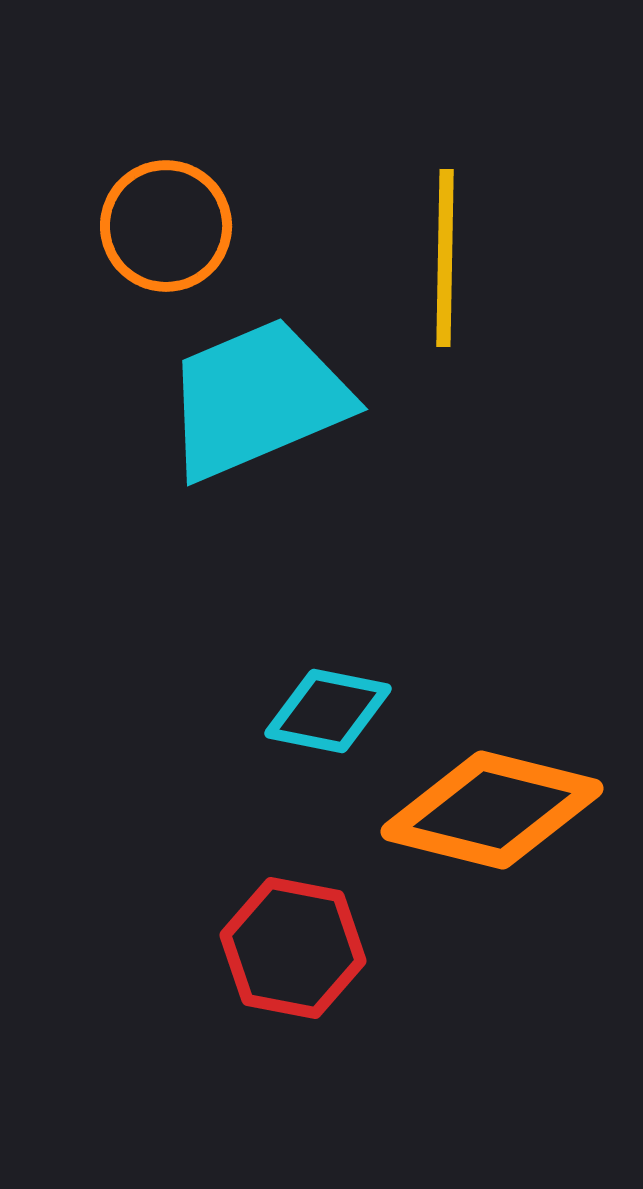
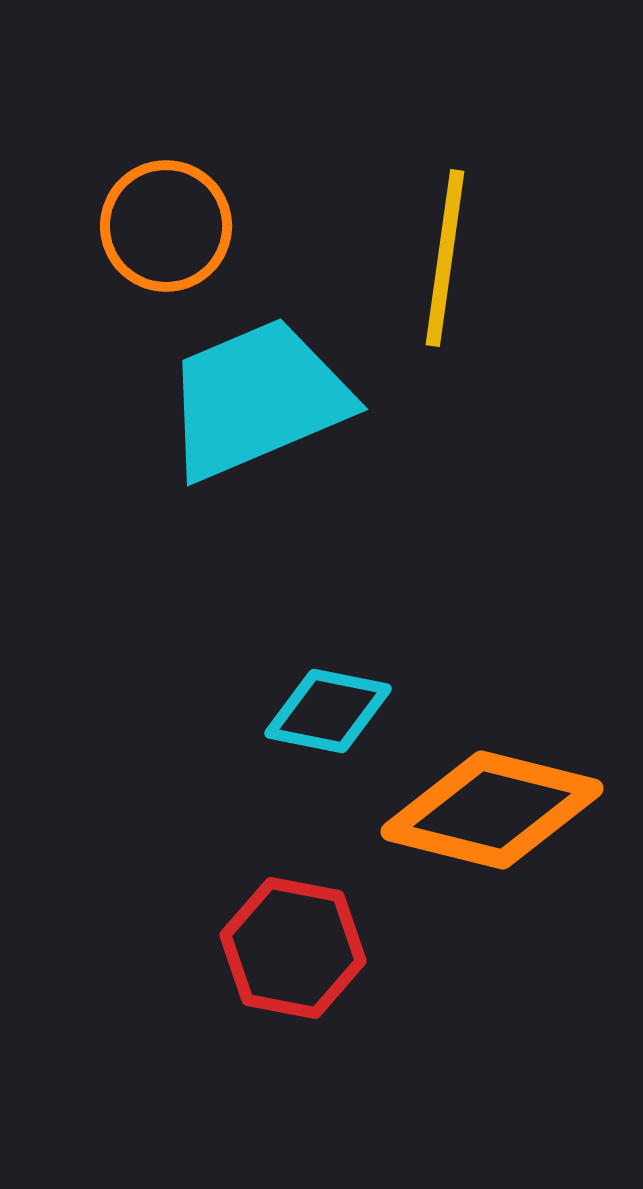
yellow line: rotated 7 degrees clockwise
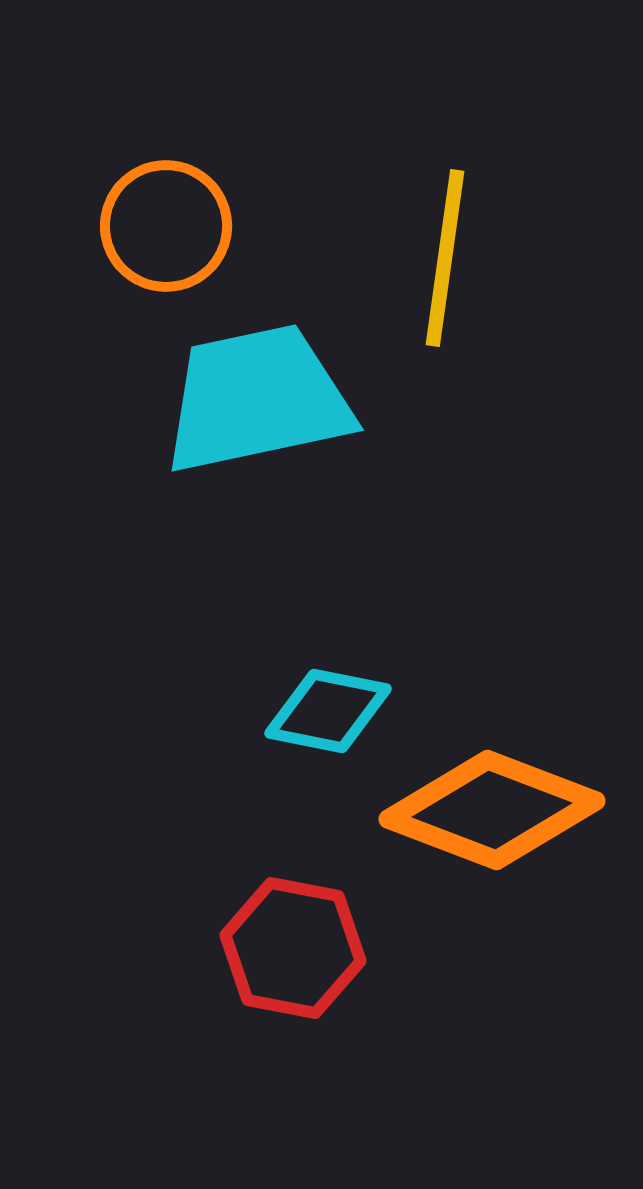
cyan trapezoid: rotated 11 degrees clockwise
orange diamond: rotated 7 degrees clockwise
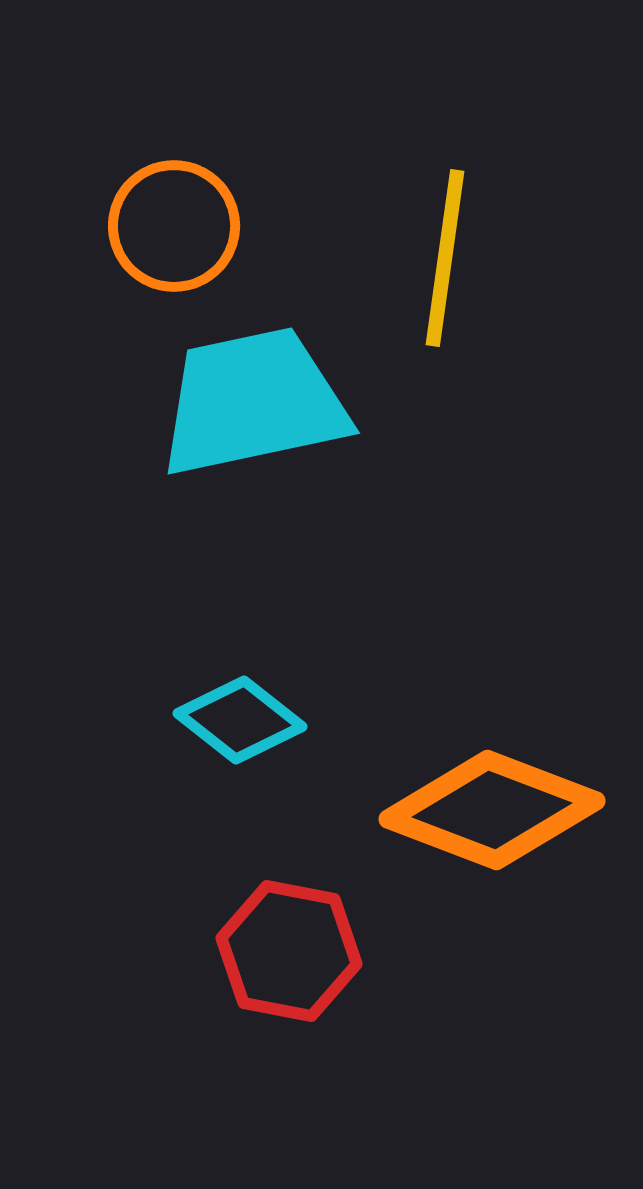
orange circle: moved 8 px right
cyan trapezoid: moved 4 px left, 3 px down
cyan diamond: moved 88 px left, 9 px down; rotated 27 degrees clockwise
red hexagon: moved 4 px left, 3 px down
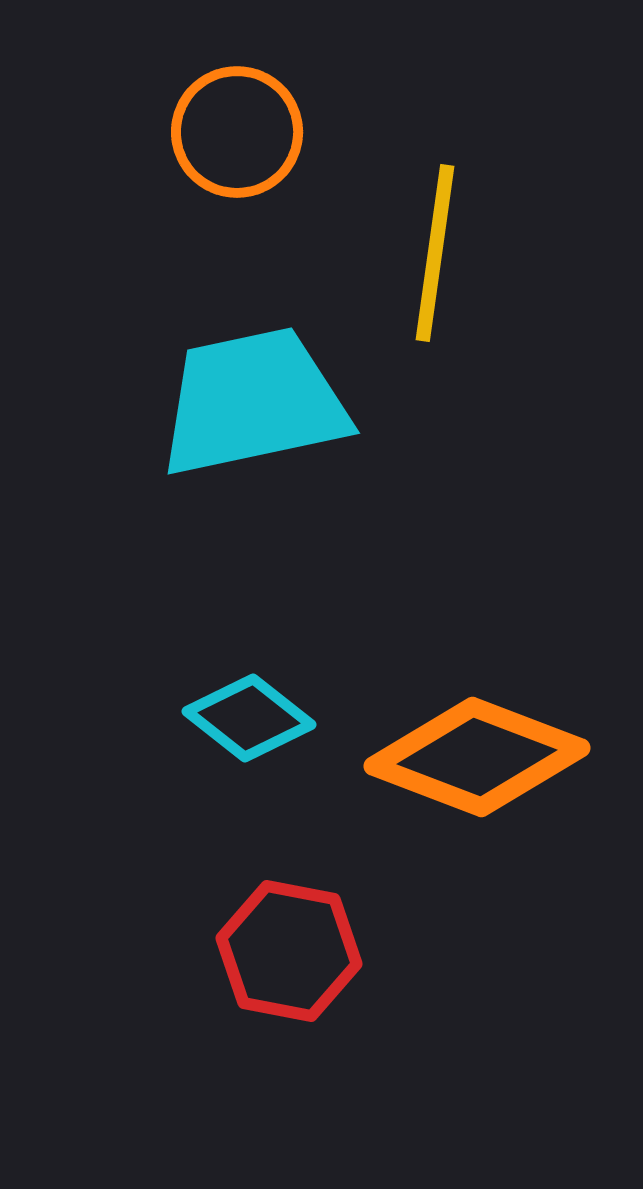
orange circle: moved 63 px right, 94 px up
yellow line: moved 10 px left, 5 px up
cyan diamond: moved 9 px right, 2 px up
orange diamond: moved 15 px left, 53 px up
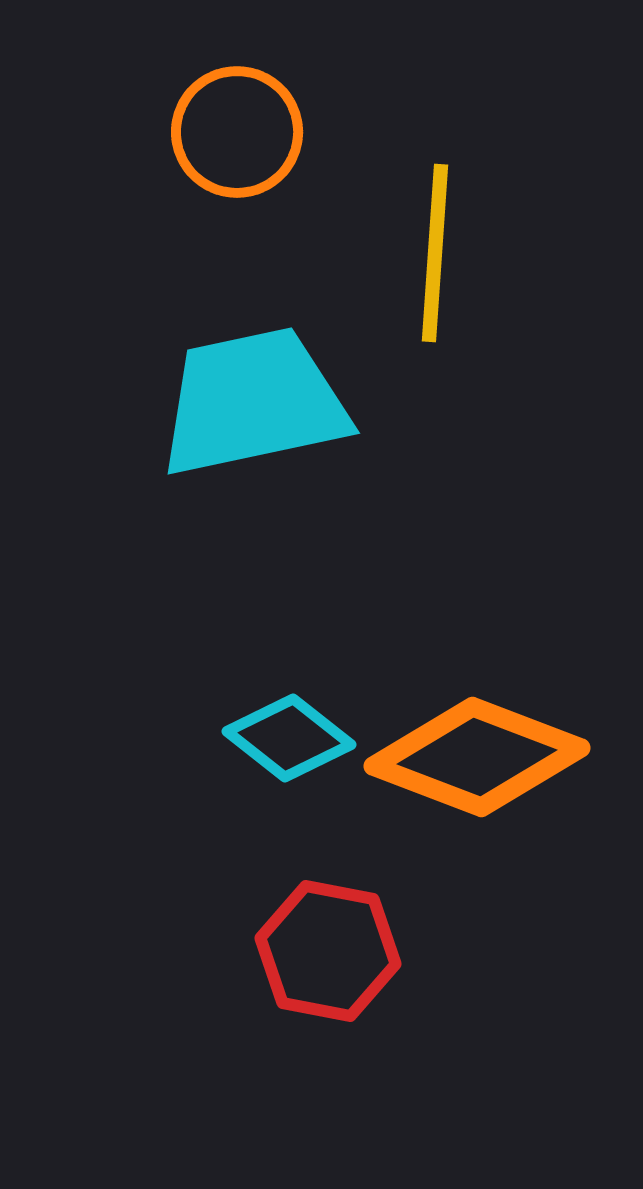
yellow line: rotated 4 degrees counterclockwise
cyan diamond: moved 40 px right, 20 px down
red hexagon: moved 39 px right
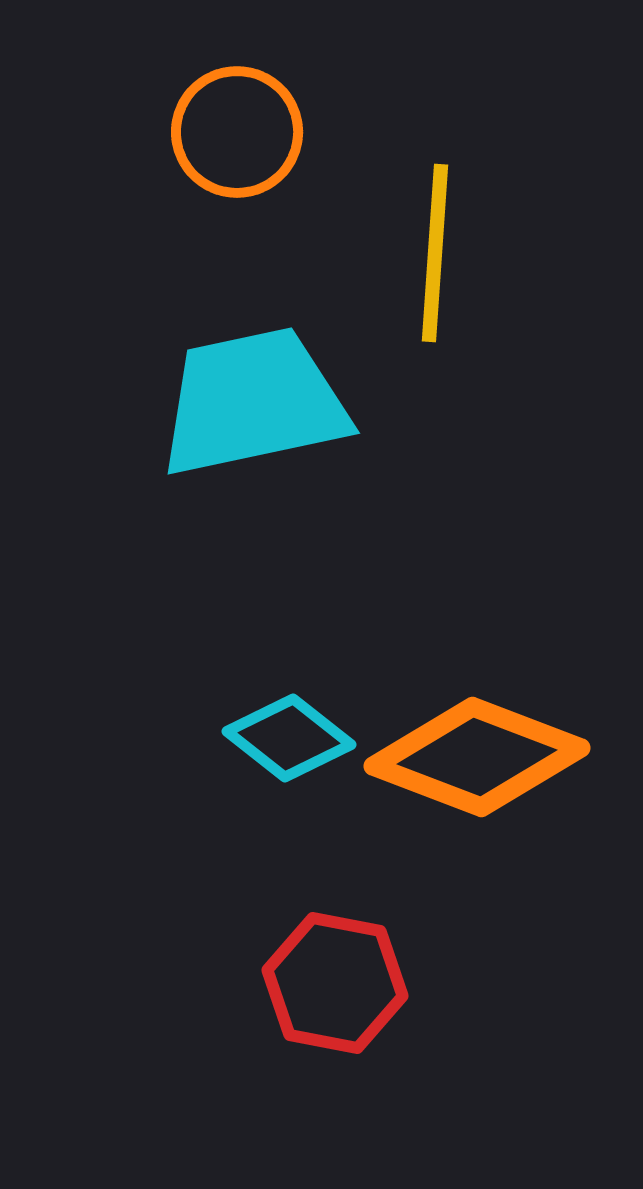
red hexagon: moved 7 px right, 32 px down
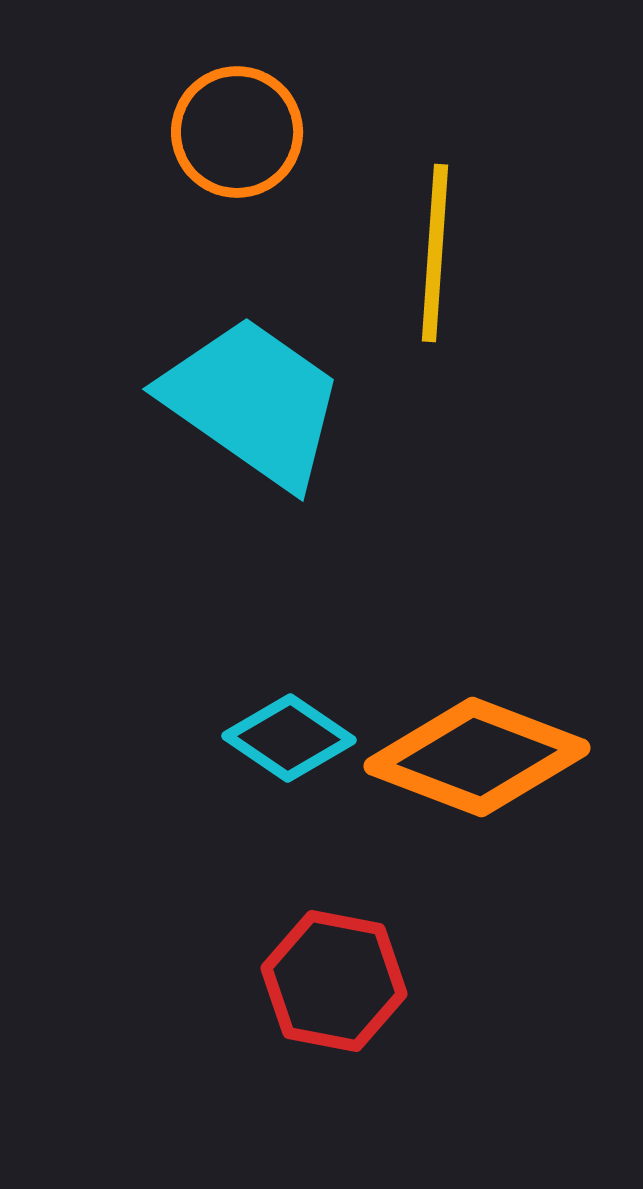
cyan trapezoid: rotated 47 degrees clockwise
cyan diamond: rotated 4 degrees counterclockwise
red hexagon: moved 1 px left, 2 px up
